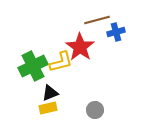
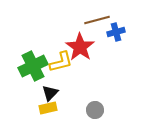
black triangle: rotated 24 degrees counterclockwise
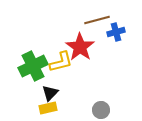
gray circle: moved 6 px right
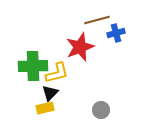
blue cross: moved 1 px down
red star: rotated 16 degrees clockwise
yellow L-shape: moved 4 px left, 11 px down
green cross: rotated 24 degrees clockwise
yellow rectangle: moved 3 px left
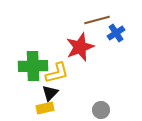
blue cross: rotated 18 degrees counterclockwise
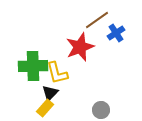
brown line: rotated 20 degrees counterclockwise
yellow L-shape: rotated 90 degrees clockwise
yellow rectangle: rotated 36 degrees counterclockwise
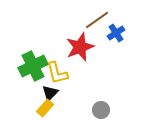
green cross: rotated 24 degrees counterclockwise
